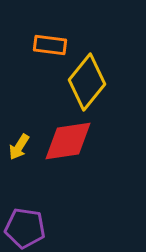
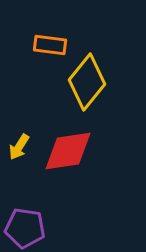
red diamond: moved 10 px down
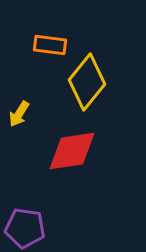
yellow arrow: moved 33 px up
red diamond: moved 4 px right
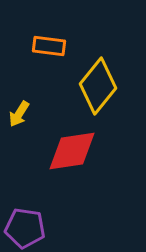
orange rectangle: moved 1 px left, 1 px down
yellow diamond: moved 11 px right, 4 px down
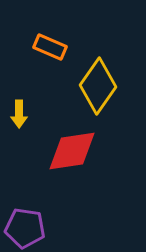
orange rectangle: moved 1 px right, 1 px down; rotated 16 degrees clockwise
yellow diamond: rotated 4 degrees counterclockwise
yellow arrow: rotated 32 degrees counterclockwise
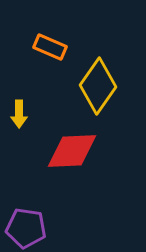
red diamond: rotated 6 degrees clockwise
purple pentagon: moved 1 px right
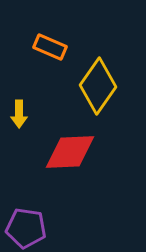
red diamond: moved 2 px left, 1 px down
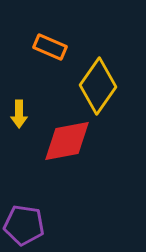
red diamond: moved 3 px left, 11 px up; rotated 8 degrees counterclockwise
purple pentagon: moved 2 px left, 3 px up
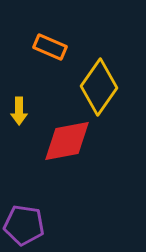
yellow diamond: moved 1 px right, 1 px down
yellow arrow: moved 3 px up
